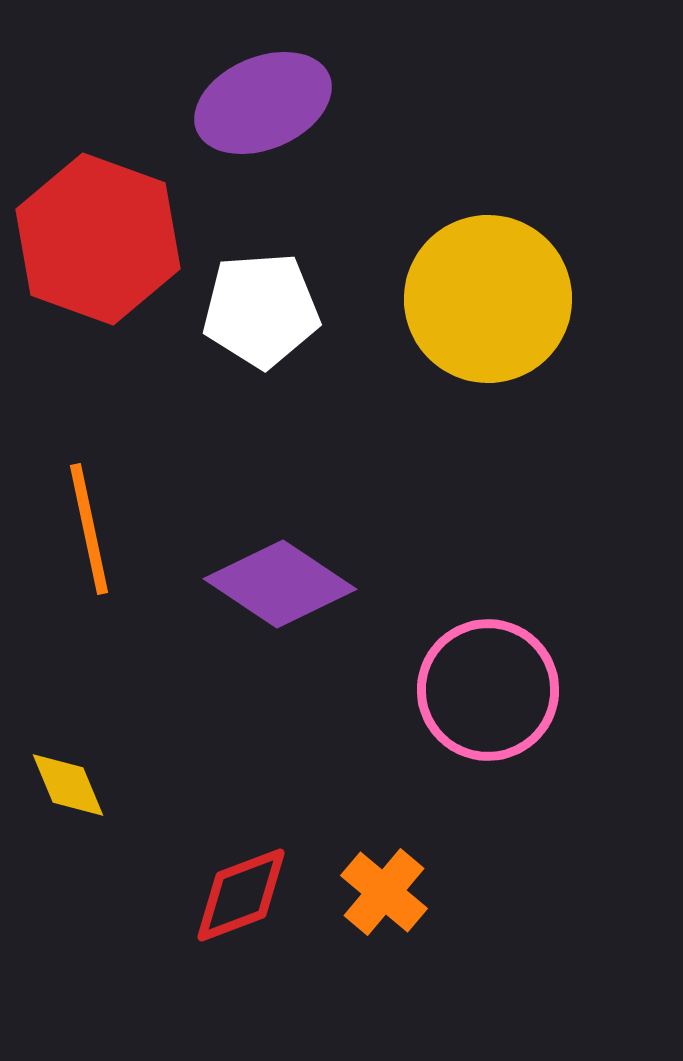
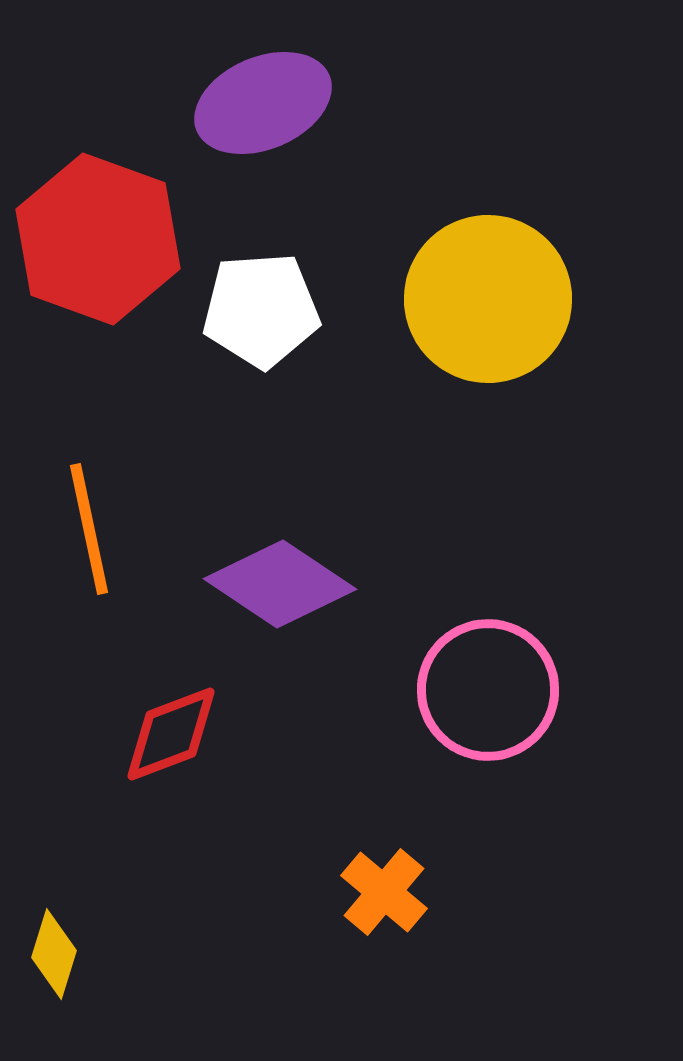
yellow diamond: moved 14 px left, 169 px down; rotated 40 degrees clockwise
red diamond: moved 70 px left, 161 px up
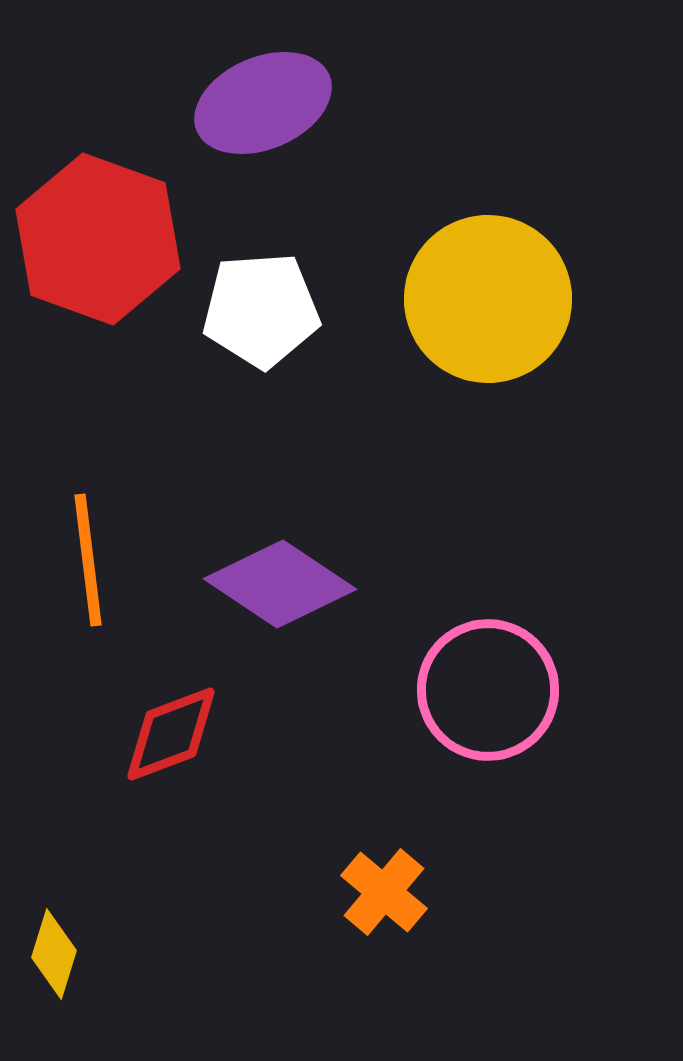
orange line: moved 1 px left, 31 px down; rotated 5 degrees clockwise
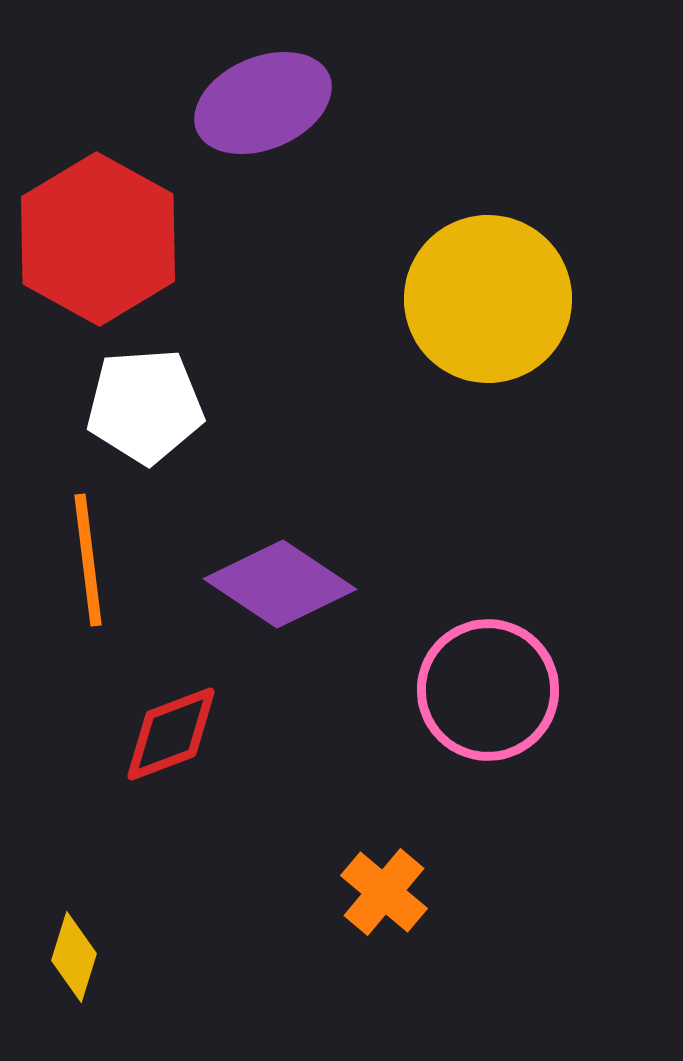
red hexagon: rotated 9 degrees clockwise
white pentagon: moved 116 px left, 96 px down
yellow diamond: moved 20 px right, 3 px down
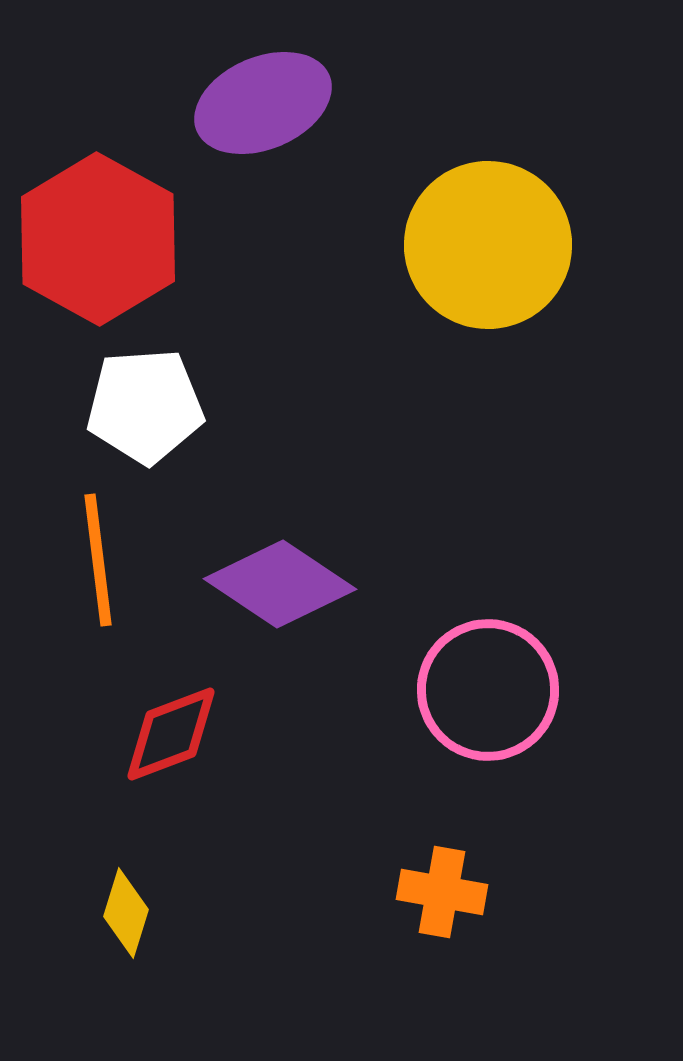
yellow circle: moved 54 px up
orange line: moved 10 px right
orange cross: moved 58 px right; rotated 30 degrees counterclockwise
yellow diamond: moved 52 px right, 44 px up
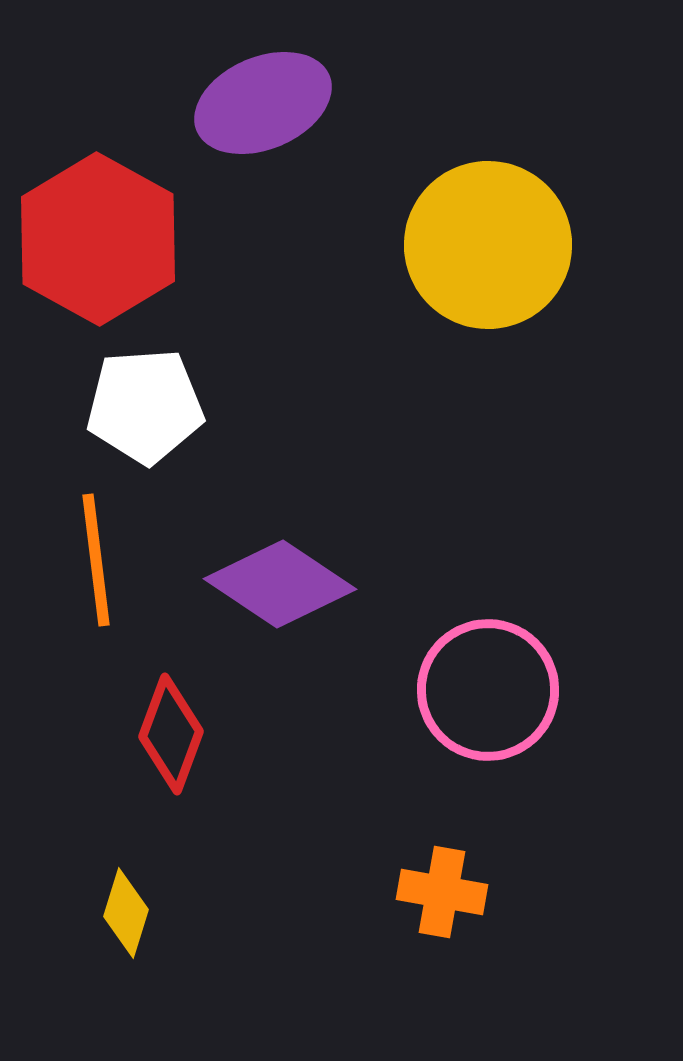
orange line: moved 2 px left
red diamond: rotated 49 degrees counterclockwise
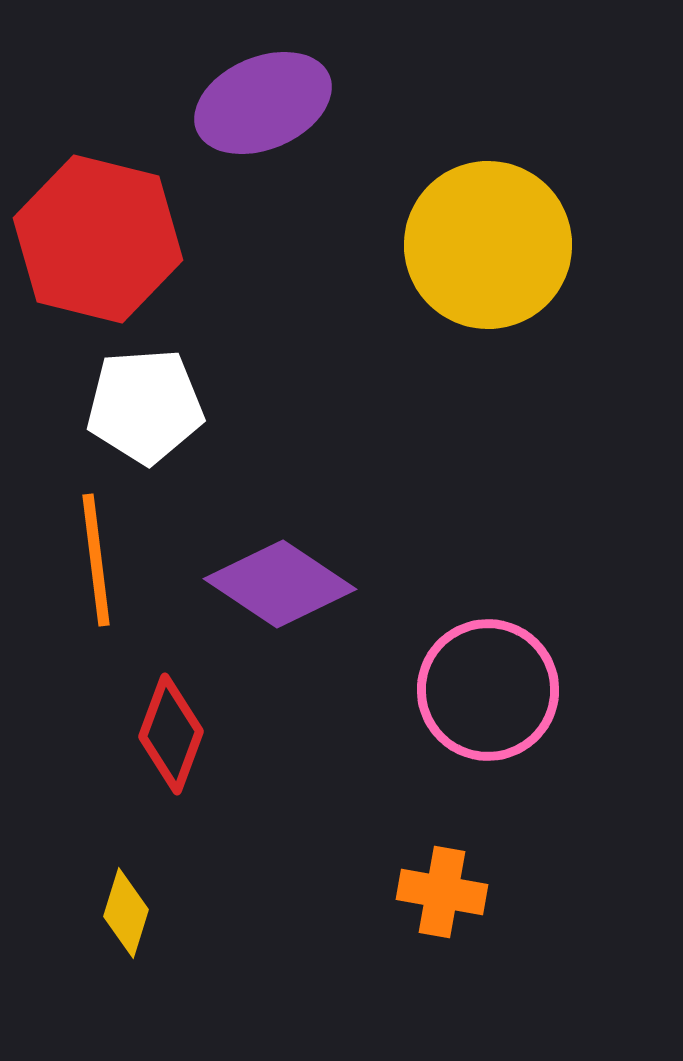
red hexagon: rotated 15 degrees counterclockwise
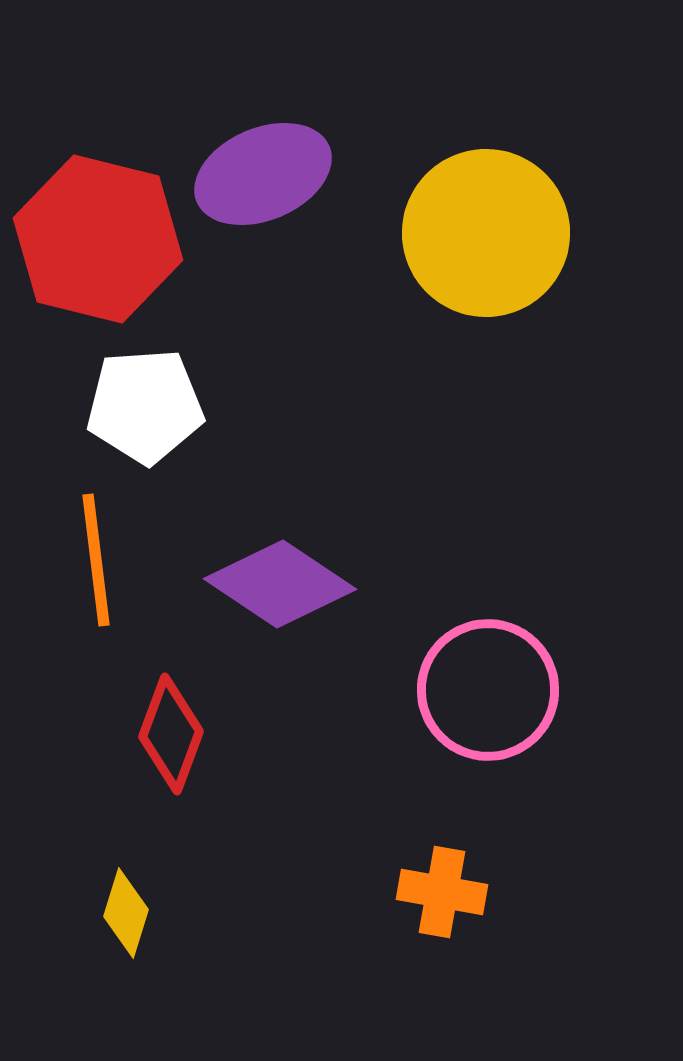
purple ellipse: moved 71 px down
yellow circle: moved 2 px left, 12 px up
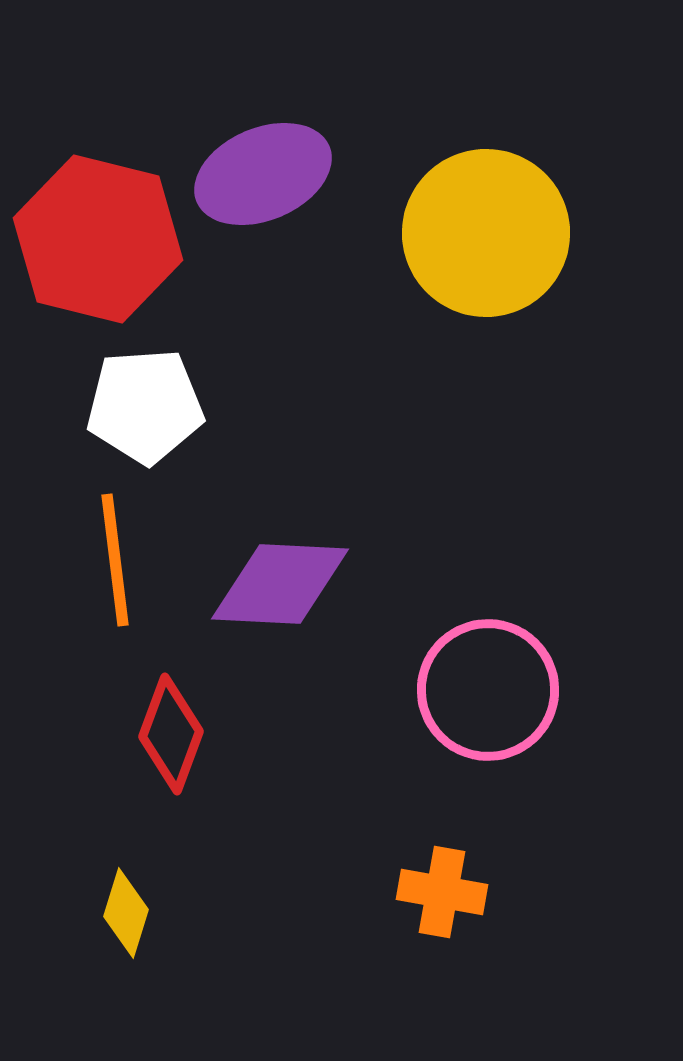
orange line: moved 19 px right
purple diamond: rotated 31 degrees counterclockwise
